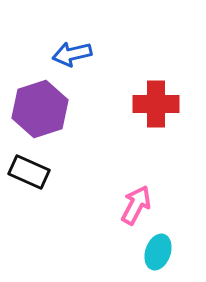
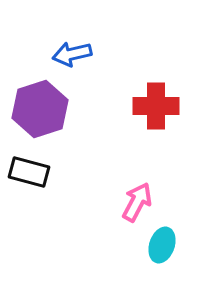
red cross: moved 2 px down
black rectangle: rotated 9 degrees counterclockwise
pink arrow: moved 1 px right, 3 px up
cyan ellipse: moved 4 px right, 7 px up
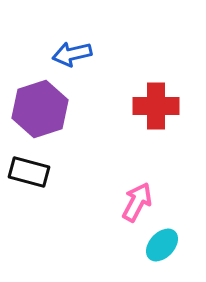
cyan ellipse: rotated 24 degrees clockwise
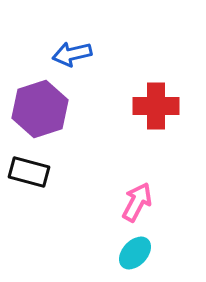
cyan ellipse: moved 27 px left, 8 px down
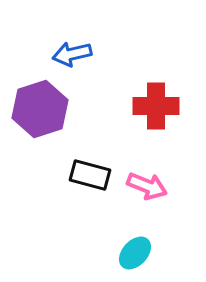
black rectangle: moved 61 px right, 3 px down
pink arrow: moved 10 px right, 16 px up; rotated 84 degrees clockwise
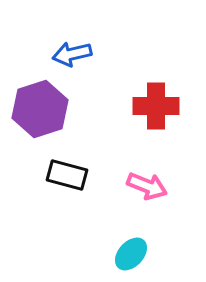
black rectangle: moved 23 px left
cyan ellipse: moved 4 px left, 1 px down
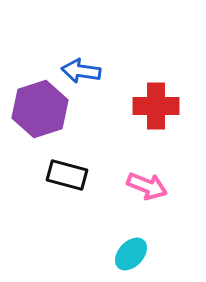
blue arrow: moved 9 px right, 17 px down; rotated 21 degrees clockwise
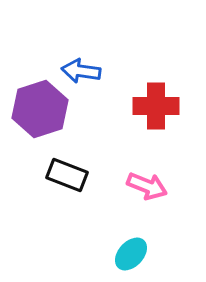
black rectangle: rotated 6 degrees clockwise
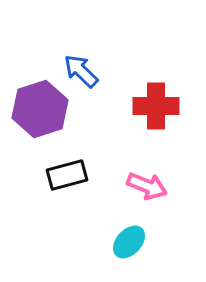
blue arrow: rotated 36 degrees clockwise
black rectangle: rotated 36 degrees counterclockwise
cyan ellipse: moved 2 px left, 12 px up
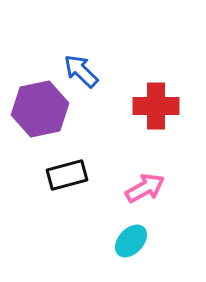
purple hexagon: rotated 6 degrees clockwise
pink arrow: moved 2 px left, 2 px down; rotated 51 degrees counterclockwise
cyan ellipse: moved 2 px right, 1 px up
